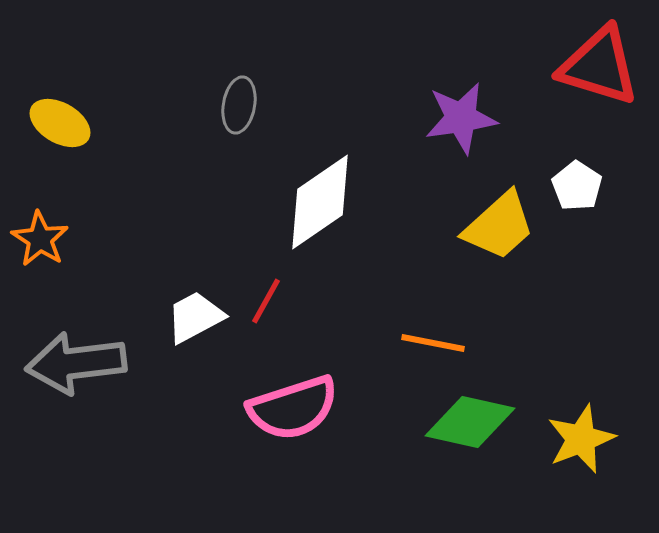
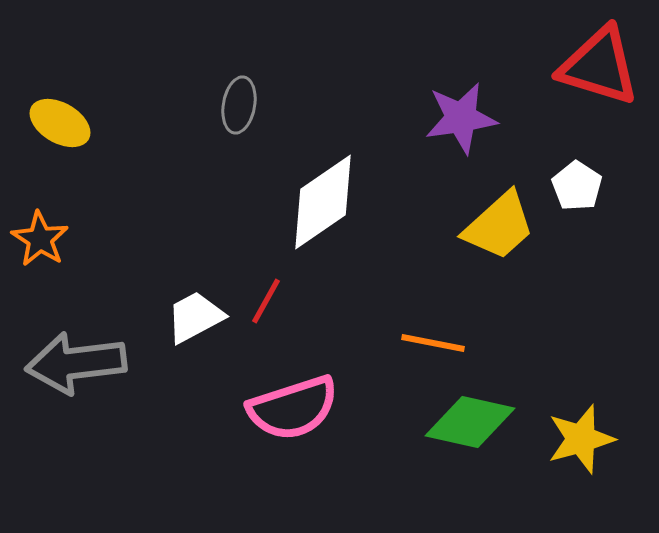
white diamond: moved 3 px right
yellow star: rotated 6 degrees clockwise
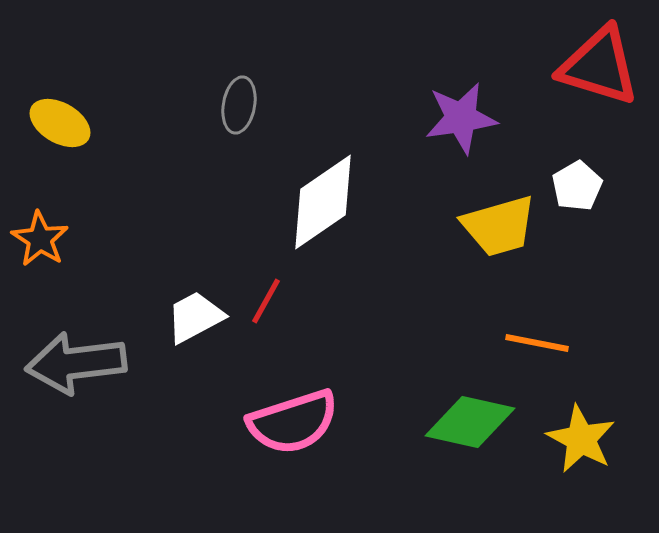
white pentagon: rotated 9 degrees clockwise
yellow trapezoid: rotated 26 degrees clockwise
orange line: moved 104 px right
pink semicircle: moved 14 px down
yellow star: rotated 28 degrees counterclockwise
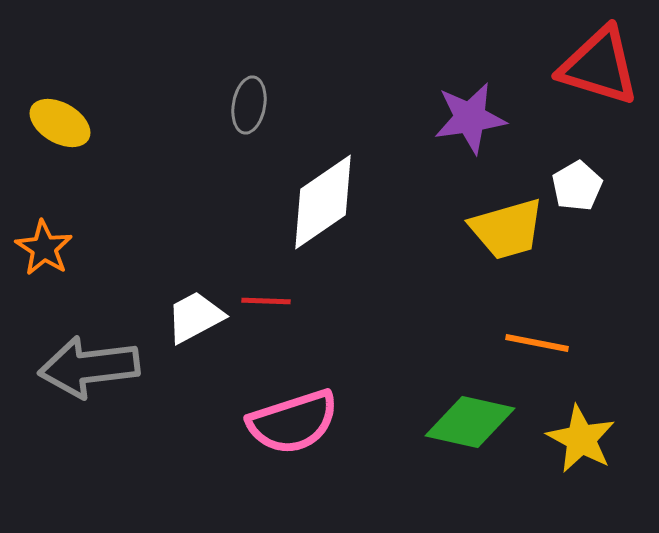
gray ellipse: moved 10 px right
purple star: moved 9 px right
yellow trapezoid: moved 8 px right, 3 px down
orange star: moved 4 px right, 9 px down
red line: rotated 63 degrees clockwise
gray arrow: moved 13 px right, 4 px down
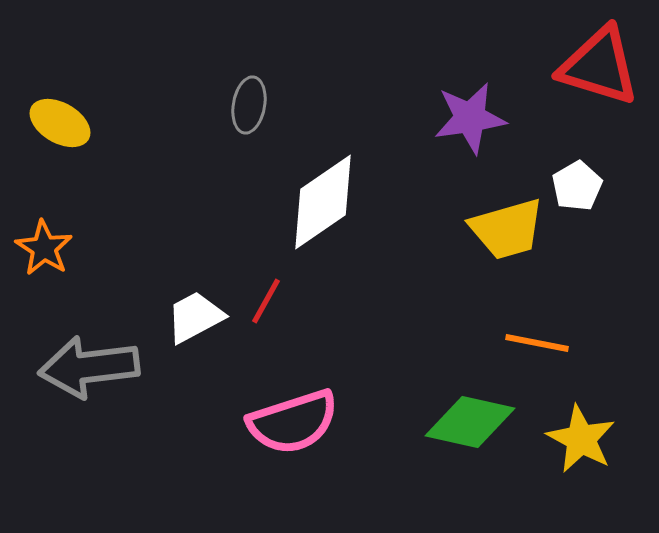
red line: rotated 63 degrees counterclockwise
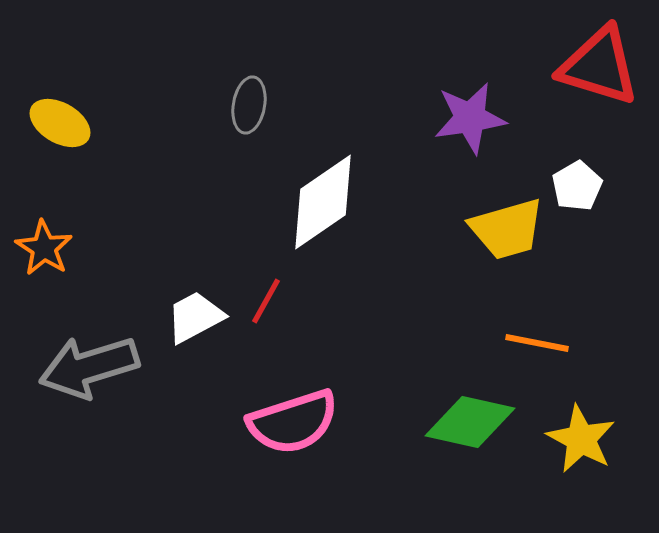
gray arrow: rotated 10 degrees counterclockwise
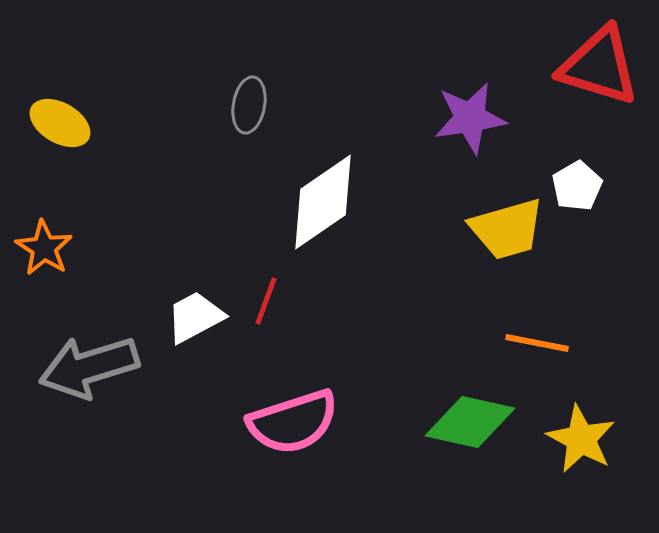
red line: rotated 9 degrees counterclockwise
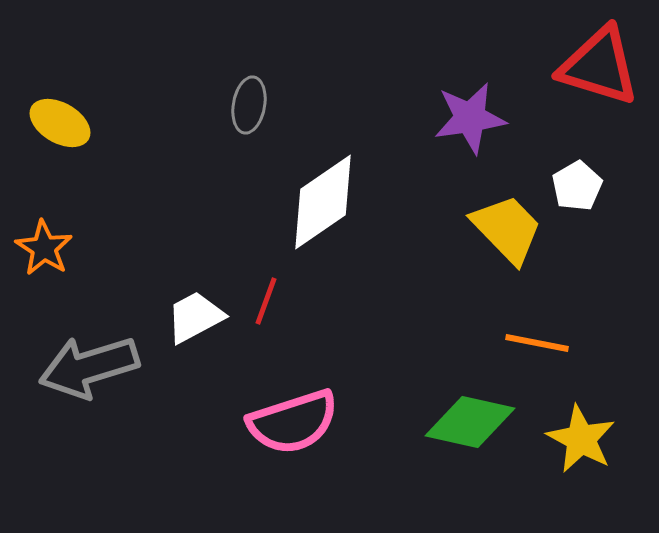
yellow trapezoid: rotated 118 degrees counterclockwise
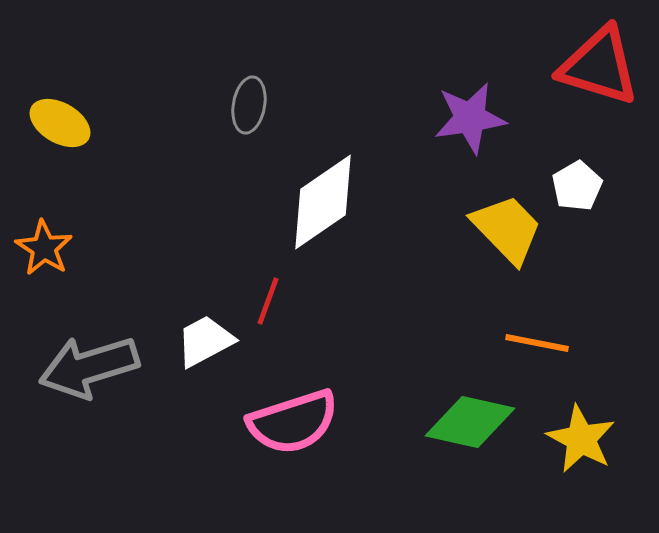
red line: moved 2 px right
white trapezoid: moved 10 px right, 24 px down
